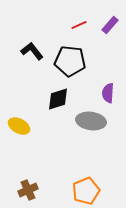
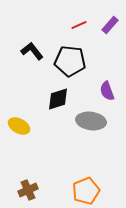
purple semicircle: moved 1 px left, 2 px up; rotated 24 degrees counterclockwise
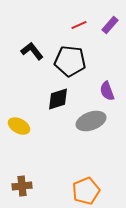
gray ellipse: rotated 28 degrees counterclockwise
brown cross: moved 6 px left, 4 px up; rotated 18 degrees clockwise
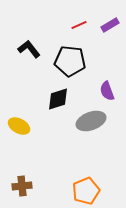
purple rectangle: rotated 18 degrees clockwise
black L-shape: moved 3 px left, 2 px up
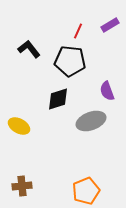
red line: moved 1 px left, 6 px down; rotated 42 degrees counterclockwise
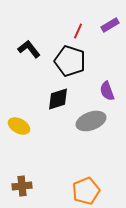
black pentagon: rotated 12 degrees clockwise
